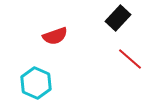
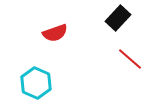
red semicircle: moved 3 px up
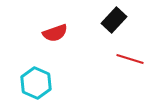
black rectangle: moved 4 px left, 2 px down
red line: rotated 24 degrees counterclockwise
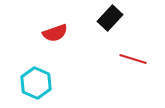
black rectangle: moved 4 px left, 2 px up
red line: moved 3 px right
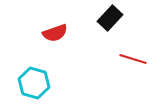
cyan hexagon: moved 2 px left; rotated 8 degrees counterclockwise
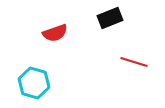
black rectangle: rotated 25 degrees clockwise
red line: moved 1 px right, 3 px down
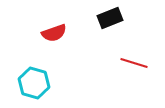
red semicircle: moved 1 px left
red line: moved 1 px down
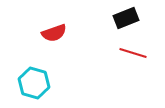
black rectangle: moved 16 px right
red line: moved 1 px left, 10 px up
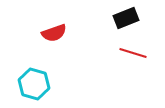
cyan hexagon: moved 1 px down
